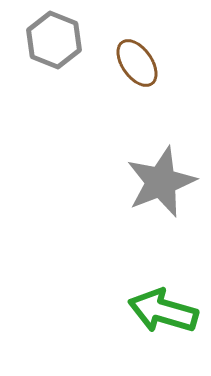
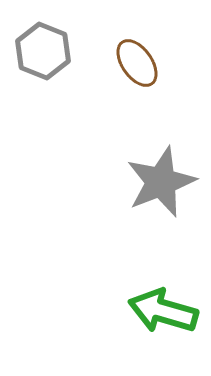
gray hexagon: moved 11 px left, 11 px down
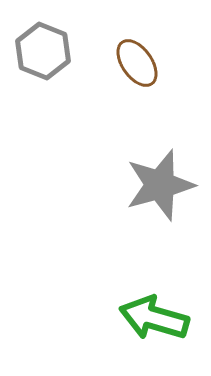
gray star: moved 1 px left, 3 px down; rotated 6 degrees clockwise
green arrow: moved 9 px left, 7 px down
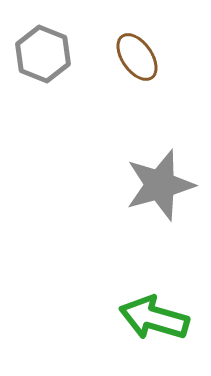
gray hexagon: moved 3 px down
brown ellipse: moved 6 px up
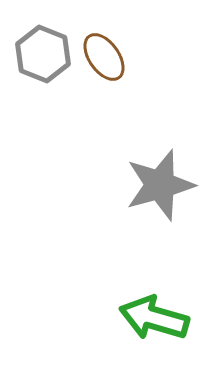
brown ellipse: moved 33 px left
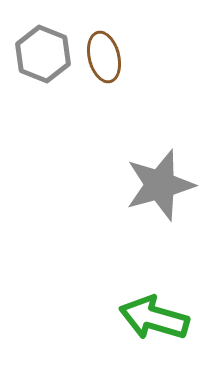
brown ellipse: rotated 21 degrees clockwise
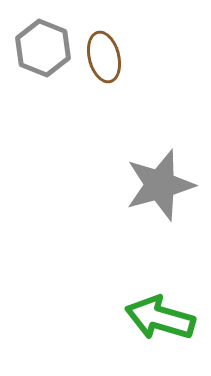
gray hexagon: moved 6 px up
green arrow: moved 6 px right
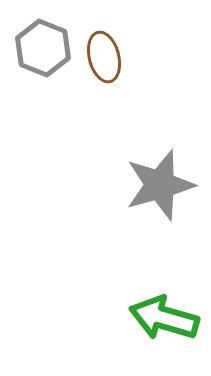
green arrow: moved 4 px right
